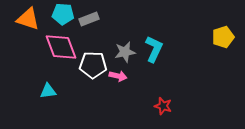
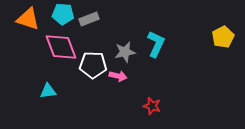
yellow pentagon: rotated 10 degrees counterclockwise
cyan L-shape: moved 2 px right, 5 px up
red star: moved 11 px left
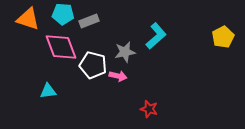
gray rectangle: moved 2 px down
cyan L-shape: moved 8 px up; rotated 24 degrees clockwise
white pentagon: rotated 12 degrees clockwise
red star: moved 3 px left, 3 px down
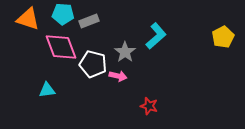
gray star: rotated 25 degrees counterclockwise
white pentagon: moved 1 px up
cyan triangle: moved 1 px left, 1 px up
red star: moved 3 px up
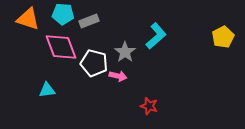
white pentagon: moved 1 px right, 1 px up
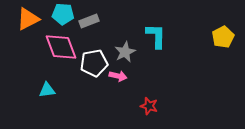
orange triangle: rotated 45 degrees counterclockwise
cyan L-shape: rotated 48 degrees counterclockwise
gray star: rotated 10 degrees clockwise
white pentagon: rotated 24 degrees counterclockwise
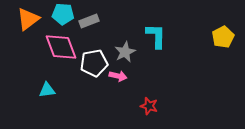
orange triangle: rotated 10 degrees counterclockwise
